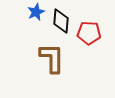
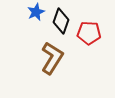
black diamond: rotated 15 degrees clockwise
brown L-shape: rotated 32 degrees clockwise
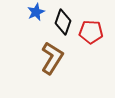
black diamond: moved 2 px right, 1 px down
red pentagon: moved 2 px right, 1 px up
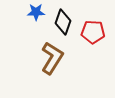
blue star: rotated 24 degrees clockwise
red pentagon: moved 2 px right
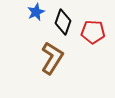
blue star: rotated 24 degrees counterclockwise
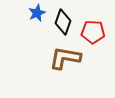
blue star: moved 1 px right, 1 px down
brown L-shape: moved 13 px right; rotated 112 degrees counterclockwise
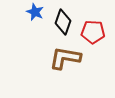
blue star: moved 2 px left, 1 px up; rotated 24 degrees counterclockwise
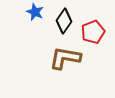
black diamond: moved 1 px right, 1 px up; rotated 15 degrees clockwise
red pentagon: rotated 25 degrees counterclockwise
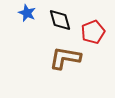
blue star: moved 8 px left, 1 px down
black diamond: moved 4 px left, 1 px up; rotated 50 degrees counterclockwise
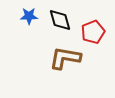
blue star: moved 2 px right, 3 px down; rotated 24 degrees counterclockwise
